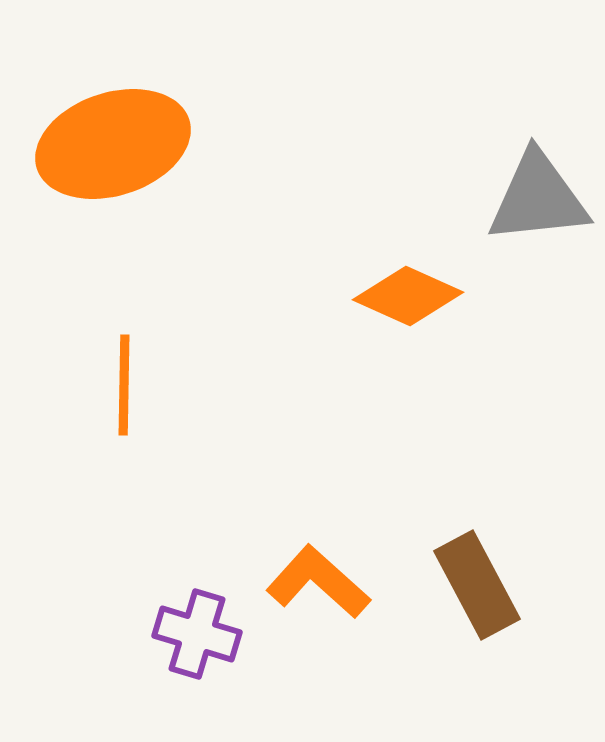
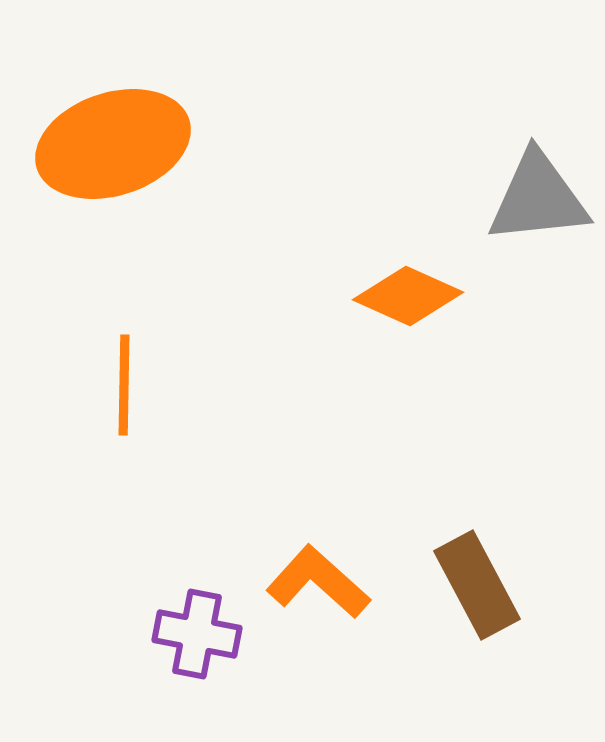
purple cross: rotated 6 degrees counterclockwise
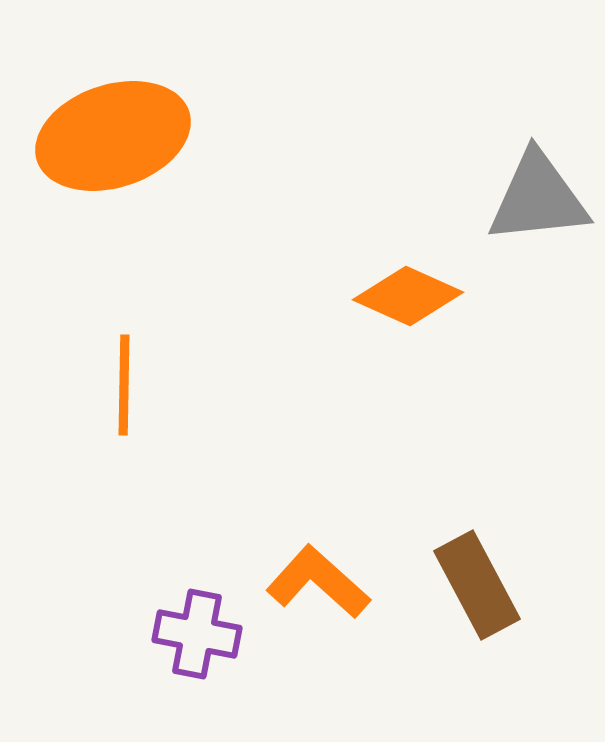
orange ellipse: moved 8 px up
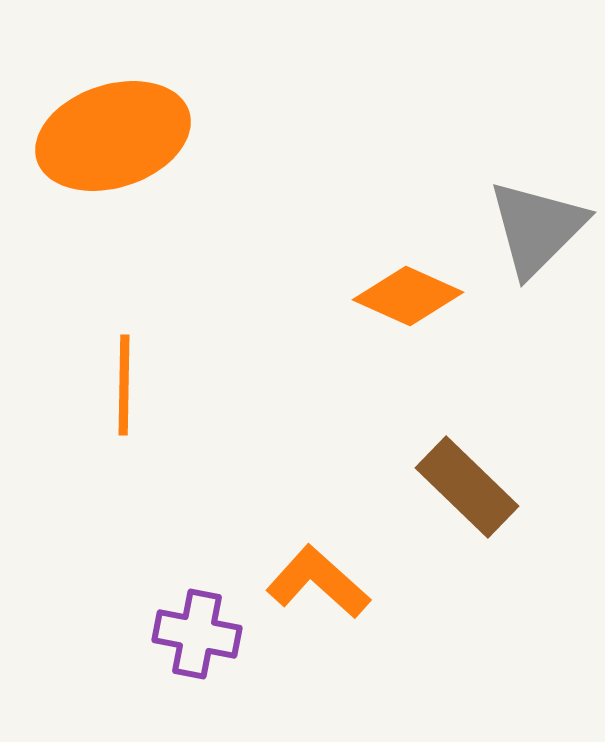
gray triangle: moved 1 px left, 30 px down; rotated 39 degrees counterclockwise
brown rectangle: moved 10 px left, 98 px up; rotated 18 degrees counterclockwise
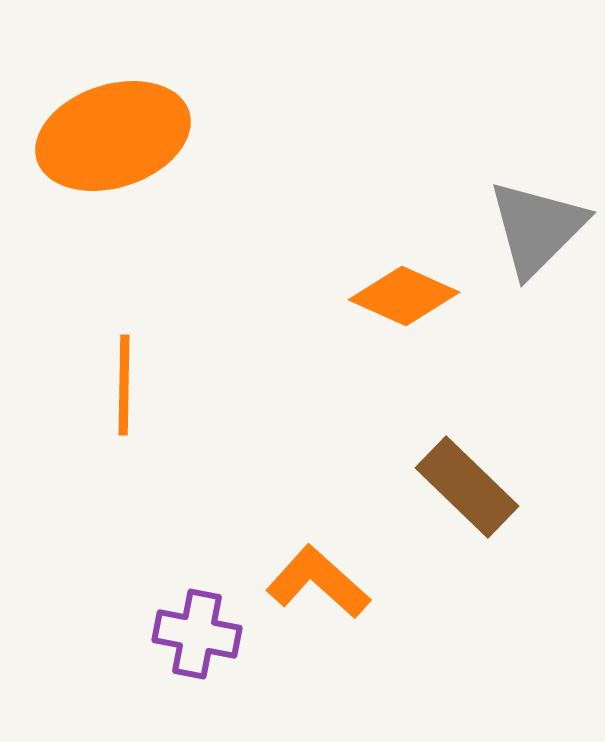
orange diamond: moved 4 px left
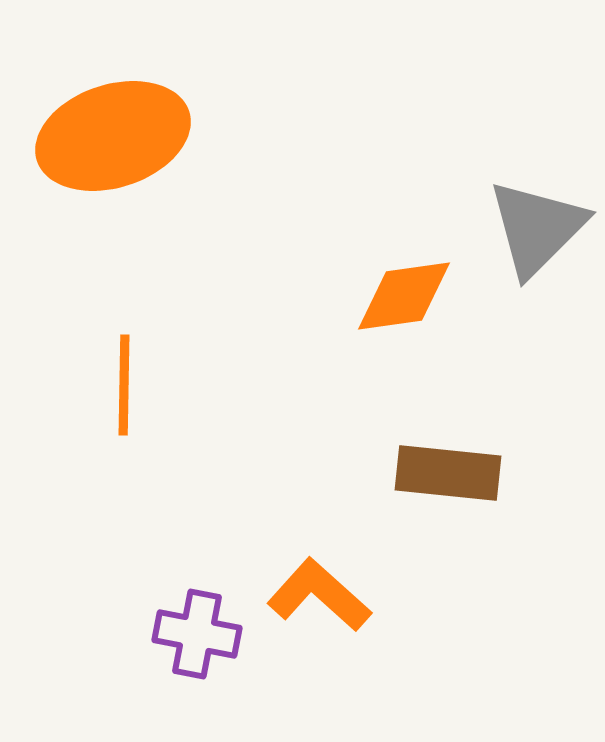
orange diamond: rotated 32 degrees counterclockwise
brown rectangle: moved 19 px left, 14 px up; rotated 38 degrees counterclockwise
orange L-shape: moved 1 px right, 13 px down
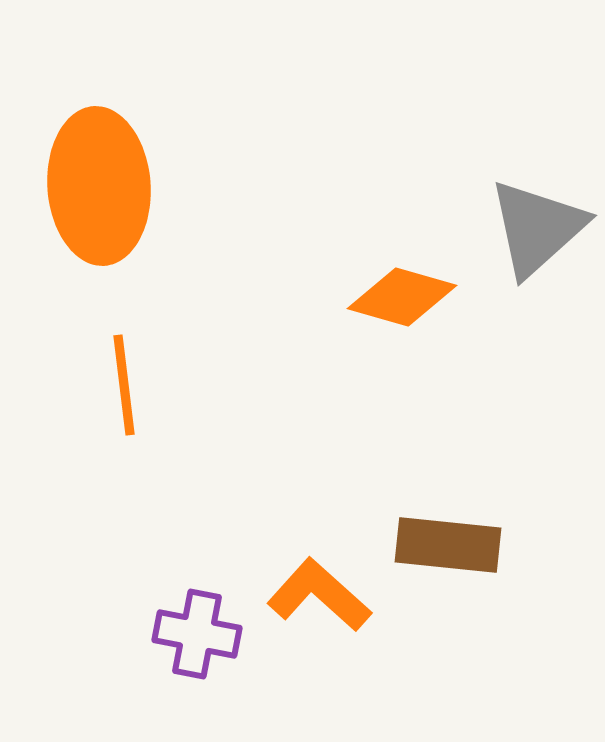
orange ellipse: moved 14 px left, 50 px down; rotated 76 degrees counterclockwise
gray triangle: rotated 3 degrees clockwise
orange diamond: moved 2 px left, 1 px down; rotated 24 degrees clockwise
orange line: rotated 8 degrees counterclockwise
brown rectangle: moved 72 px down
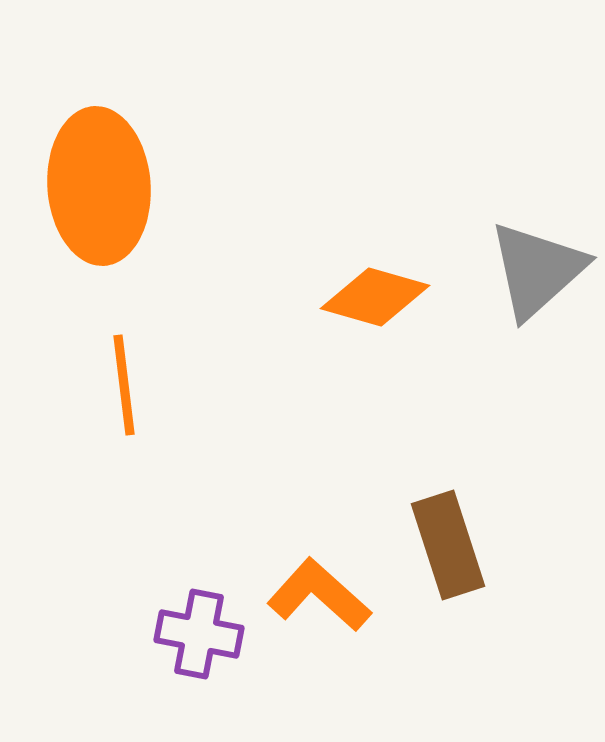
gray triangle: moved 42 px down
orange diamond: moved 27 px left
brown rectangle: rotated 66 degrees clockwise
purple cross: moved 2 px right
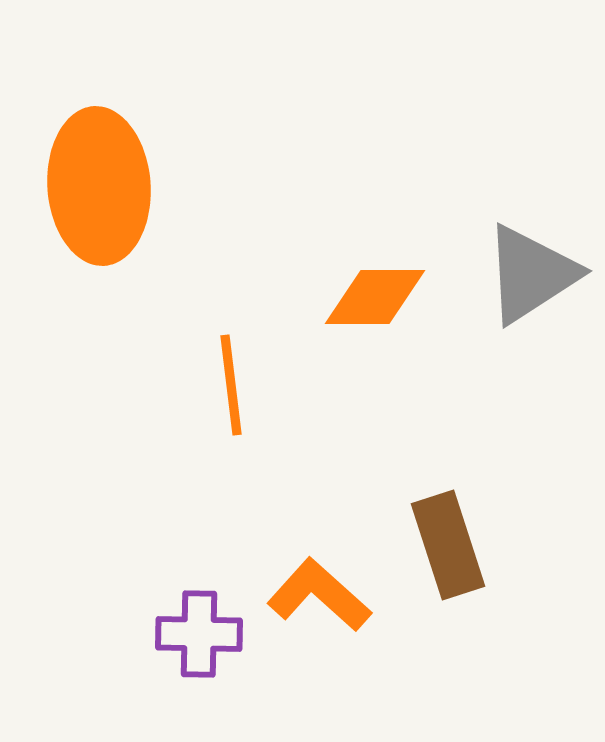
gray triangle: moved 6 px left, 4 px down; rotated 9 degrees clockwise
orange diamond: rotated 16 degrees counterclockwise
orange line: moved 107 px right
purple cross: rotated 10 degrees counterclockwise
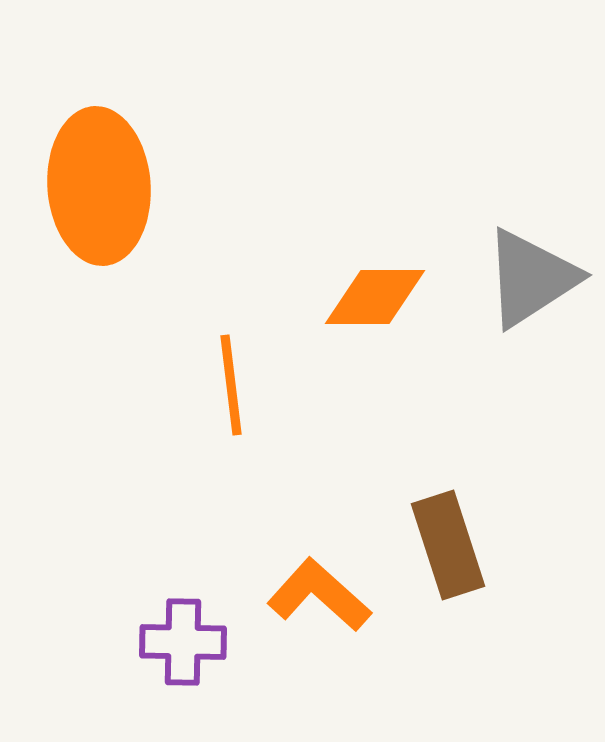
gray triangle: moved 4 px down
purple cross: moved 16 px left, 8 px down
